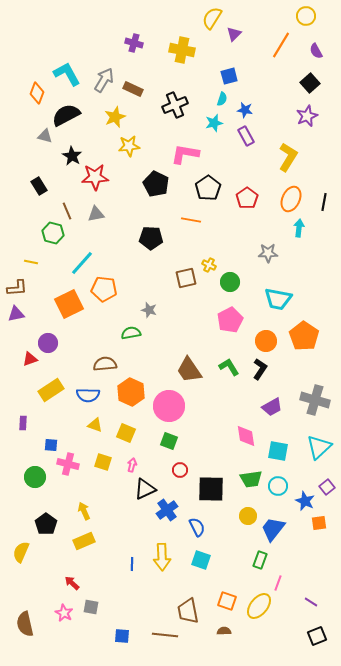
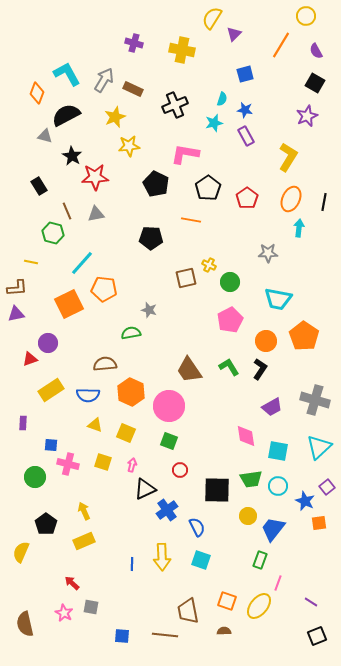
blue square at (229, 76): moved 16 px right, 2 px up
black square at (310, 83): moved 5 px right; rotated 18 degrees counterclockwise
black square at (211, 489): moved 6 px right, 1 px down
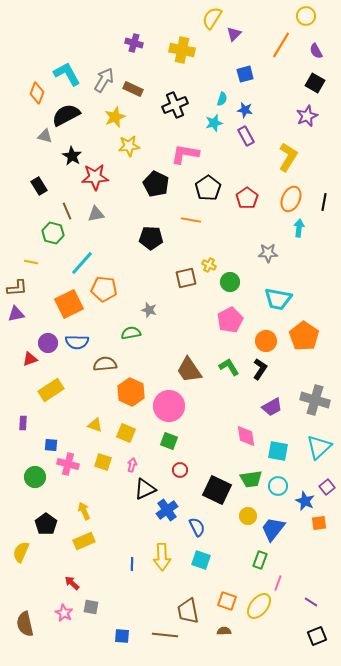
blue semicircle at (88, 395): moved 11 px left, 53 px up
black square at (217, 490): rotated 24 degrees clockwise
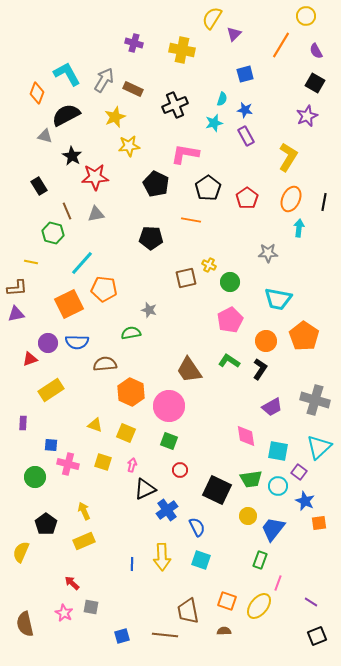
green L-shape at (229, 367): moved 6 px up; rotated 25 degrees counterclockwise
purple square at (327, 487): moved 28 px left, 15 px up; rotated 14 degrees counterclockwise
blue square at (122, 636): rotated 21 degrees counterclockwise
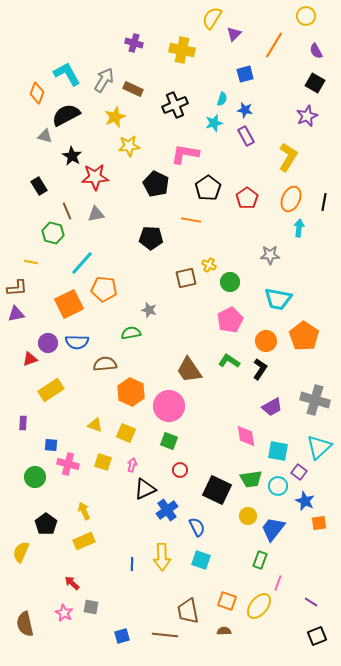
orange line at (281, 45): moved 7 px left
gray star at (268, 253): moved 2 px right, 2 px down
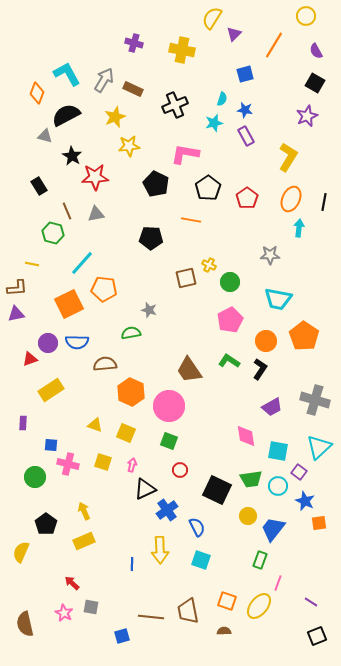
yellow line at (31, 262): moved 1 px right, 2 px down
yellow arrow at (162, 557): moved 2 px left, 7 px up
brown line at (165, 635): moved 14 px left, 18 px up
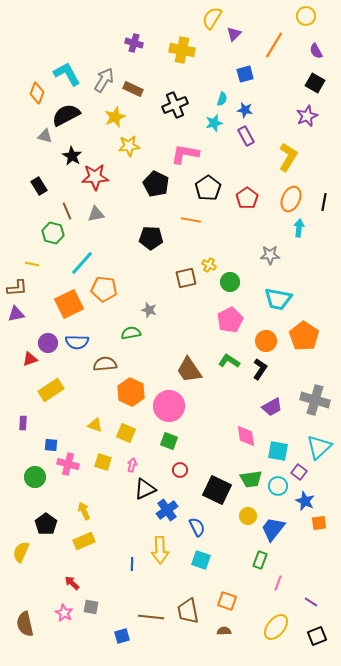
yellow ellipse at (259, 606): moved 17 px right, 21 px down
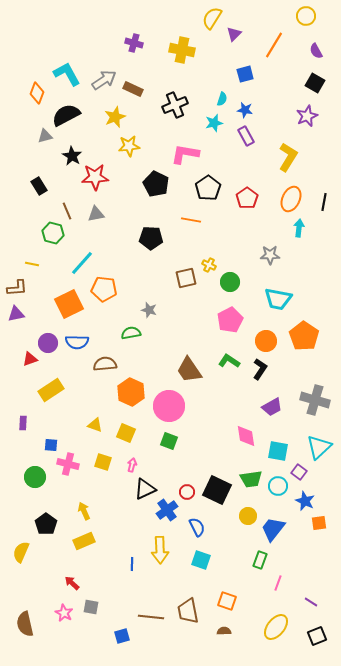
gray arrow at (104, 80): rotated 25 degrees clockwise
gray triangle at (45, 136): rotated 28 degrees counterclockwise
red circle at (180, 470): moved 7 px right, 22 px down
